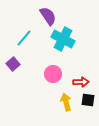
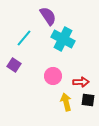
purple square: moved 1 px right, 1 px down; rotated 16 degrees counterclockwise
pink circle: moved 2 px down
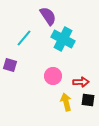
purple square: moved 4 px left; rotated 16 degrees counterclockwise
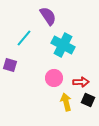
cyan cross: moved 6 px down
pink circle: moved 1 px right, 2 px down
black square: rotated 16 degrees clockwise
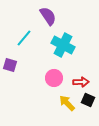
yellow arrow: moved 1 px right, 1 px down; rotated 30 degrees counterclockwise
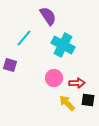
red arrow: moved 4 px left, 1 px down
black square: rotated 16 degrees counterclockwise
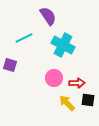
cyan line: rotated 24 degrees clockwise
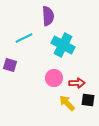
purple semicircle: rotated 30 degrees clockwise
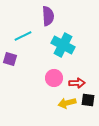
cyan line: moved 1 px left, 2 px up
purple square: moved 6 px up
yellow arrow: rotated 60 degrees counterclockwise
